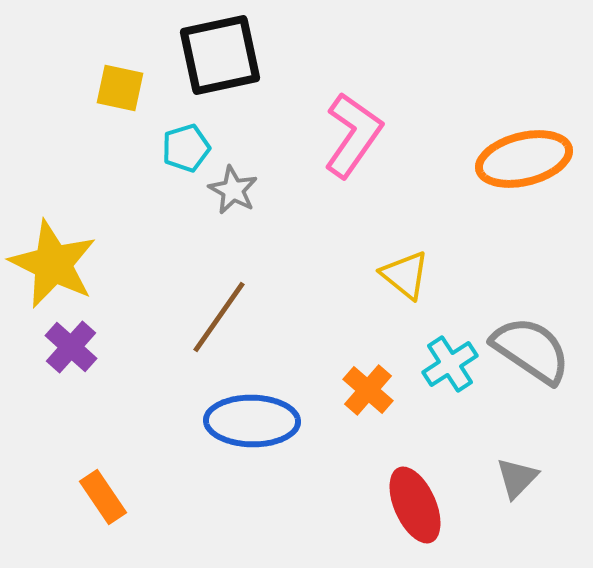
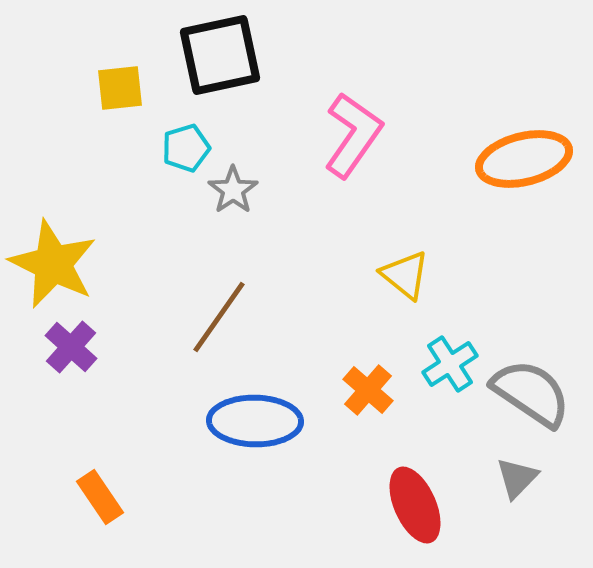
yellow square: rotated 18 degrees counterclockwise
gray star: rotated 9 degrees clockwise
gray semicircle: moved 43 px down
blue ellipse: moved 3 px right
orange rectangle: moved 3 px left
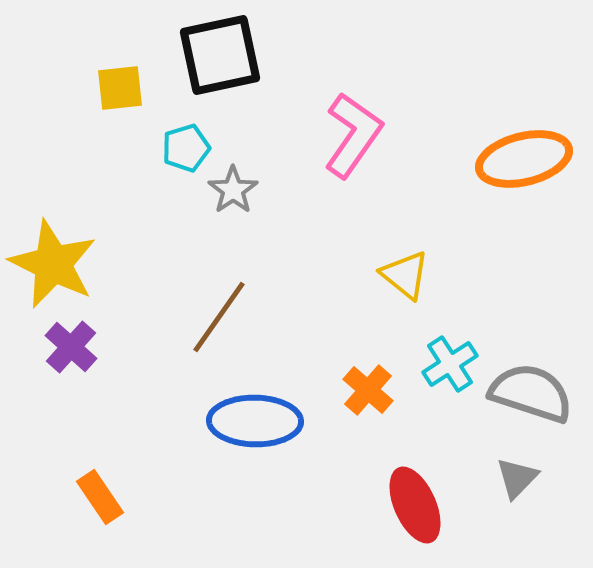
gray semicircle: rotated 16 degrees counterclockwise
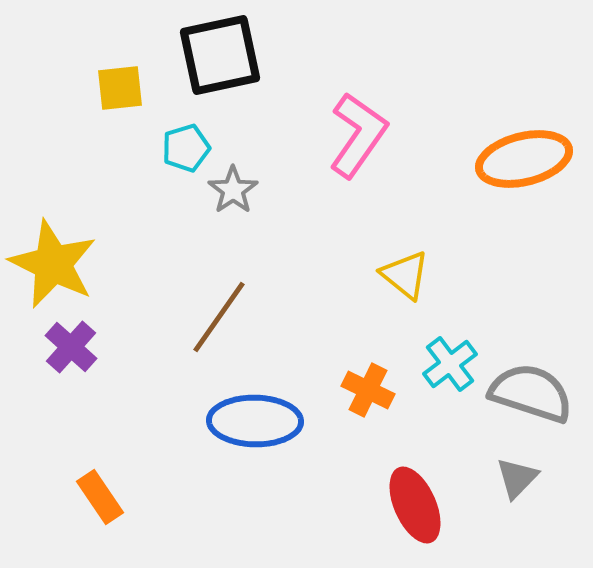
pink L-shape: moved 5 px right
cyan cross: rotated 4 degrees counterclockwise
orange cross: rotated 15 degrees counterclockwise
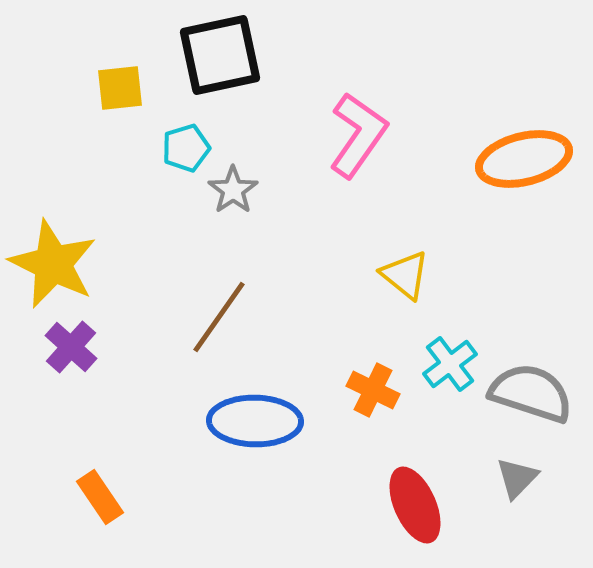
orange cross: moved 5 px right
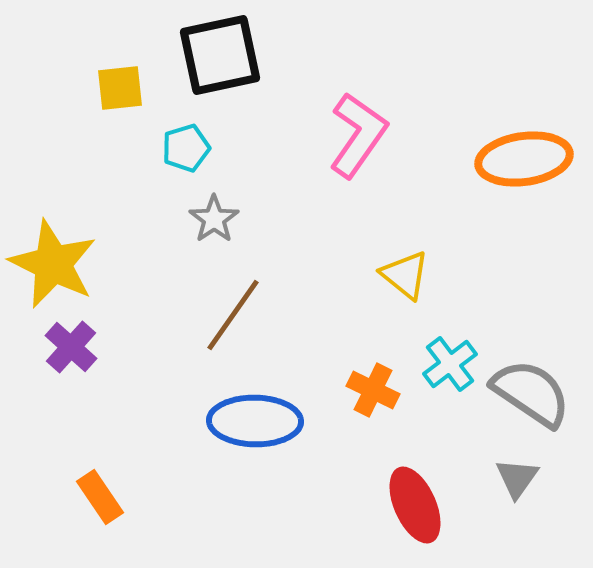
orange ellipse: rotated 6 degrees clockwise
gray star: moved 19 px left, 29 px down
brown line: moved 14 px right, 2 px up
gray semicircle: rotated 16 degrees clockwise
gray triangle: rotated 9 degrees counterclockwise
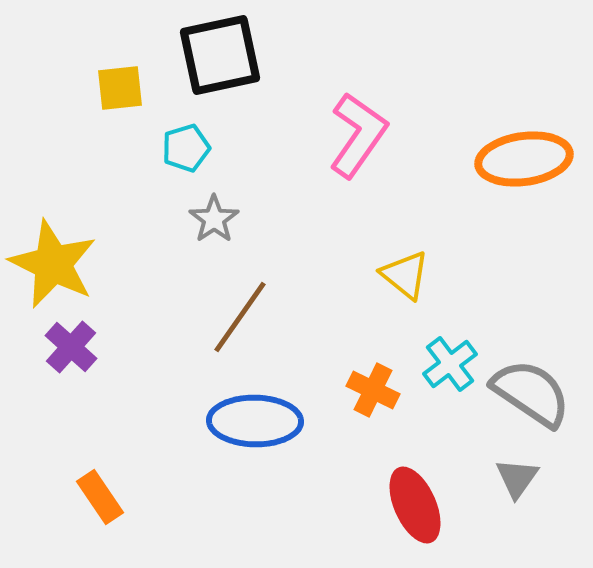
brown line: moved 7 px right, 2 px down
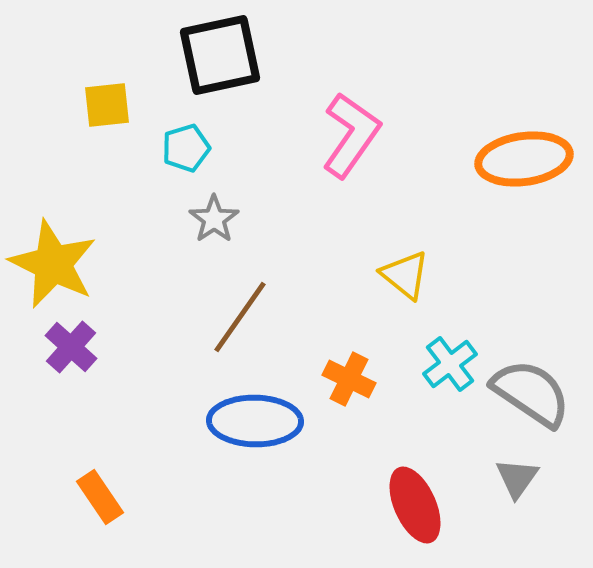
yellow square: moved 13 px left, 17 px down
pink L-shape: moved 7 px left
orange cross: moved 24 px left, 11 px up
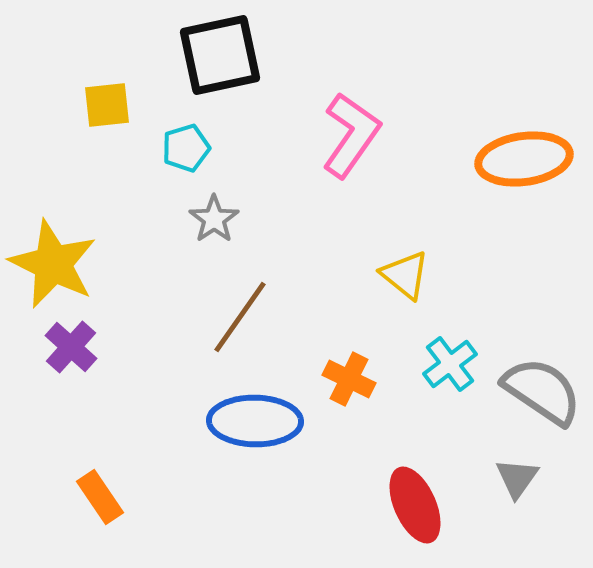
gray semicircle: moved 11 px right, 2 px up
